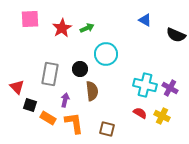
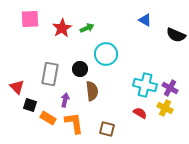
yellow cross: moved 3 px right, 8 px up
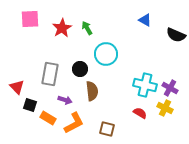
green arrow: rotated 96 degrees counterclockwise
purple arrow: rotated 96 degrees clockwise
orange L-shape: rotated 70 degrees clockwise
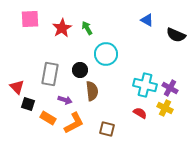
blue triangle: moved 2 px right
black circle: moved 1 px down
black square: moved 2 px left, 1 px up
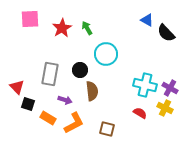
black semicircle: moved 10 px left, 2 px up; rotated 24 degrees clockwise
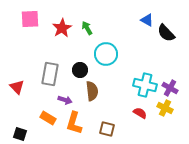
black square: moved 8 px left, 30 px down
orange L-shape: rotated 135 degrees clockwise
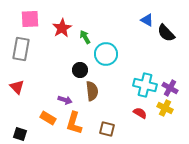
green arrow: moved 2 px left, 9 px down
gray rectangle: moved 29 px left, 25 px up
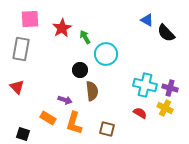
purple cross: rotated 14 degrees counterclockwise
black square: moved 3 px right
